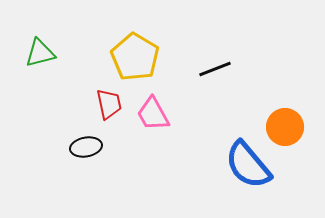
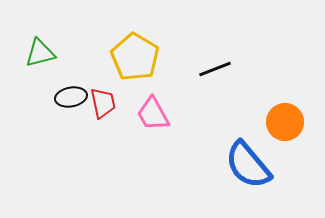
red trapezoid: moved 6 px left, 1 px up
orange circle: moved 5 px up
black ellipse: moved 15 px left, 50 px up
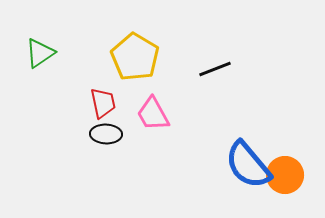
green triangle: rotated 20 degrees counterclockwise
black ellipse: moved 35 px right, 37 px down; rotated 12 degrees clockwise
orange circle: moved 53 px down
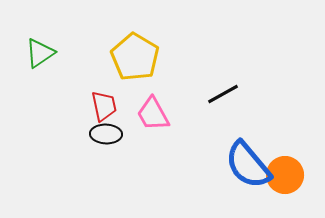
black line: moved 8 px right, 25 px down; rotated 8 degrees counterclockwise
red trapezoid: moved 1 px right, 3 px down
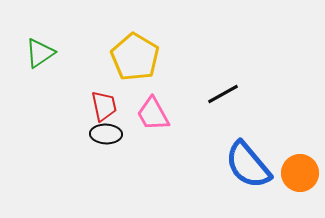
orange circle: moved 15 px right, 2 px up
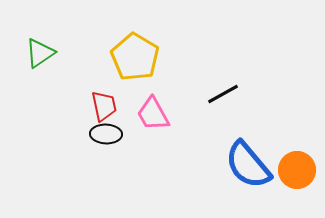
orange circle: moved 3 px left, 3 px up
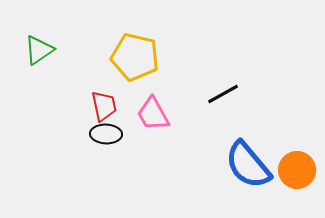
green triangle: moved 1 px left, 3 px up
yellow pentagon: rotated 18 degrees counterclockwise
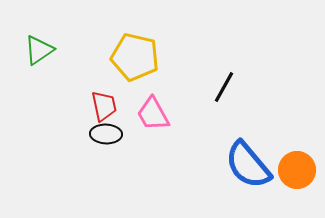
black line: moved 1 px right, 7 px up; rotated 32 degrees counterclockwise
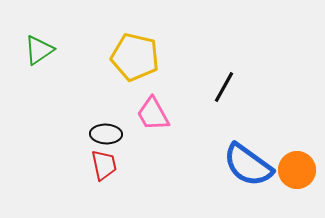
red trapezoid: moved 59 px down
blue semicircle: rotated 14 degrees counterclockwise
